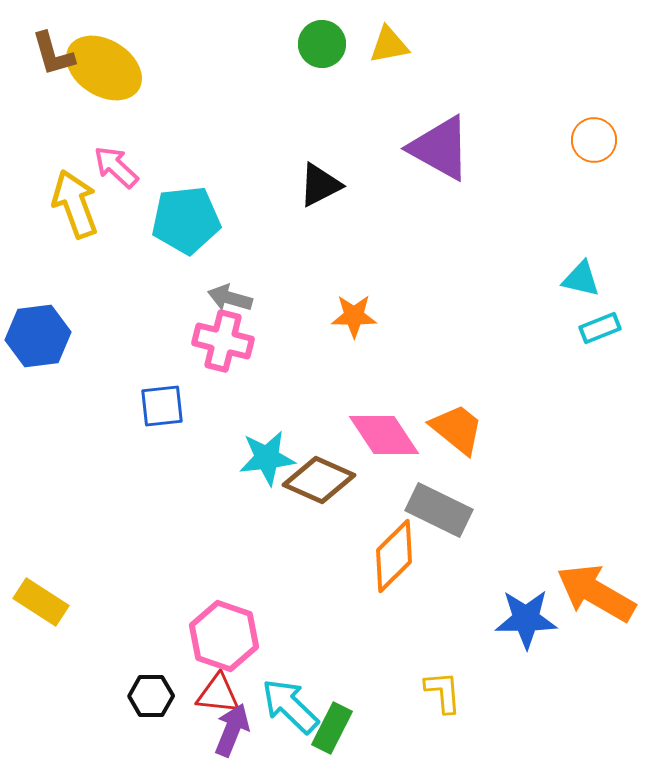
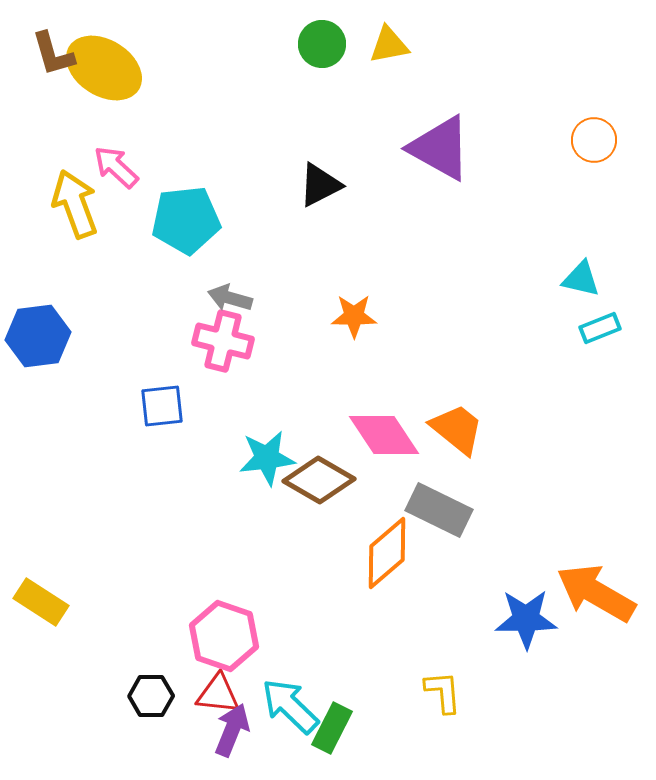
brown diamond: rotated 6 degrees clockwise
orange diamond: moved 7 px left, 3 px up; rotated 4 degrees clockwise
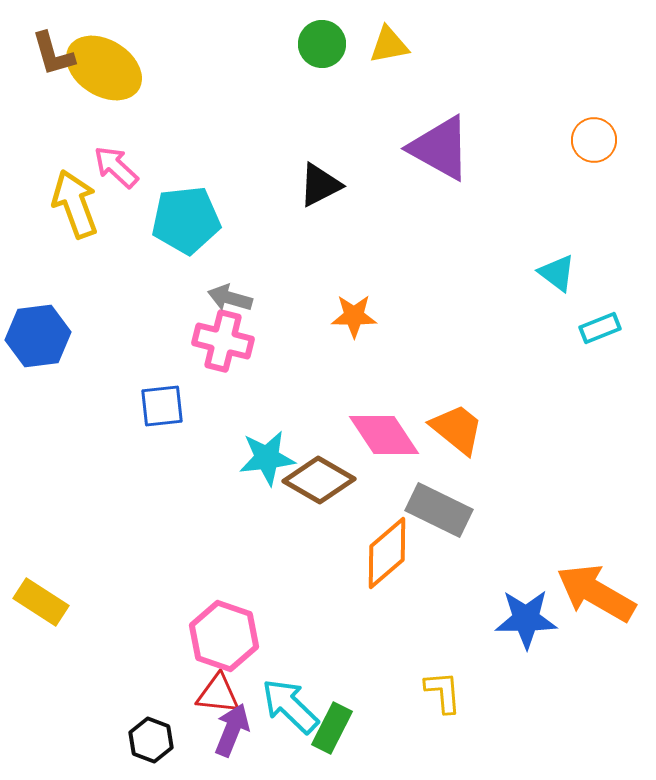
cyan triangle: moved 24 px left, 6 px up; rotated 24 degrees clockwise
black hexagon: moved 44 px down; rotated 21 degrees clockwise
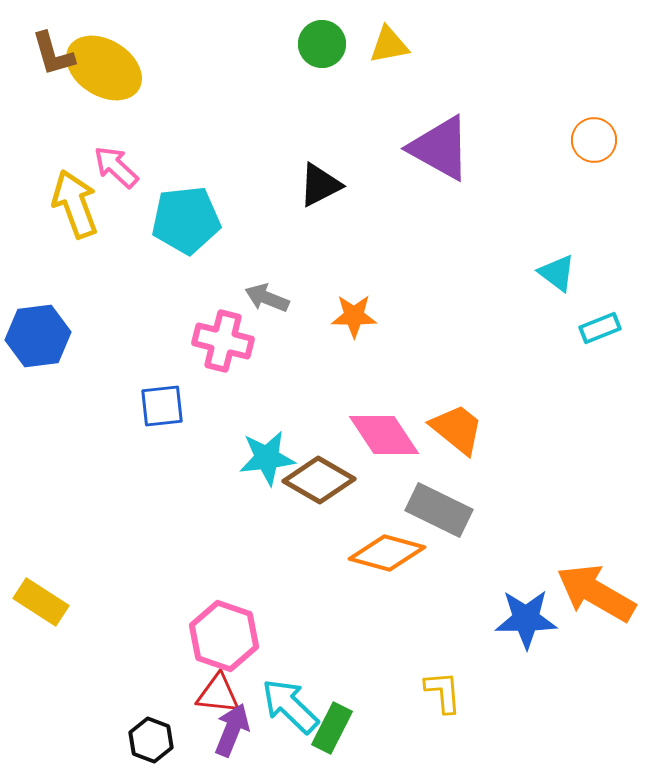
gray arrow: moved 37 px right; rotated 6 degrees clockwise
orange diamond: rotated 56 degrees clockwise
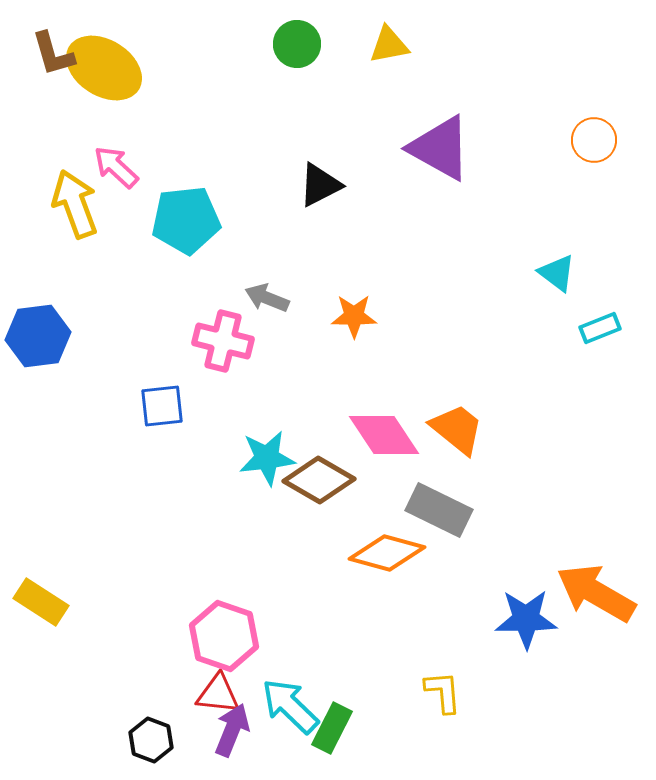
green circle: moved 25 px left
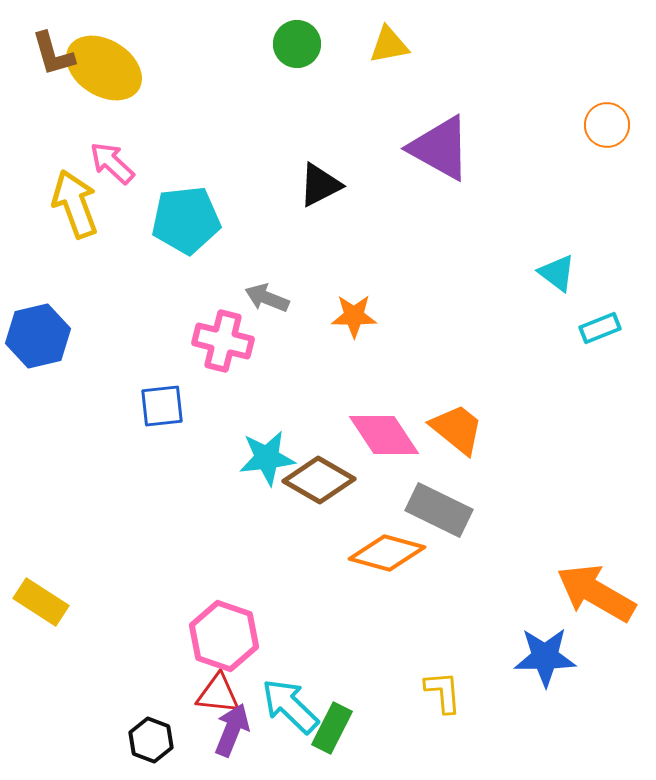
orange circle: moved 13 px right, 15 px up
pink arrow: moved 4 px left, 4 px up
blue hexagon: rotated 6 degrees counterclockwise
blue star: moved 19 px right, 38 px down
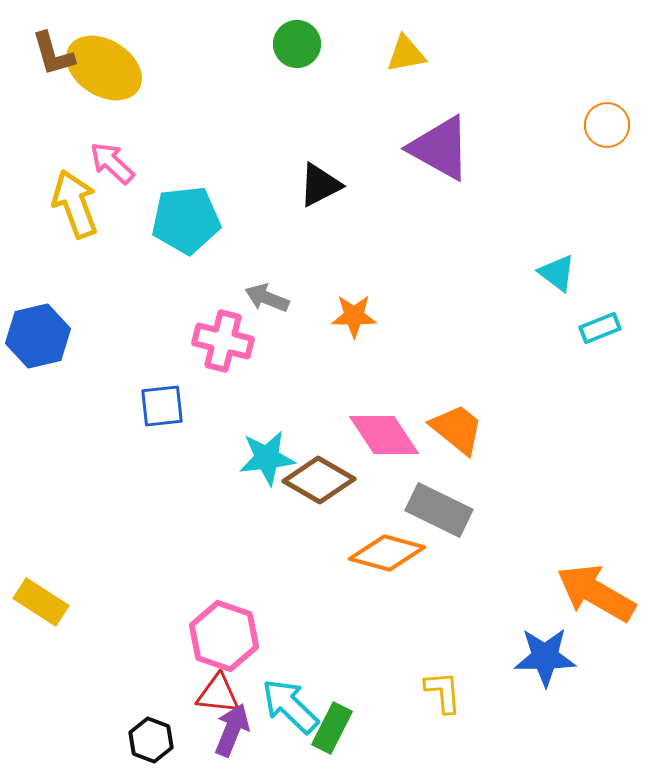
yellow triangle: moved 17 px right, 9 px down
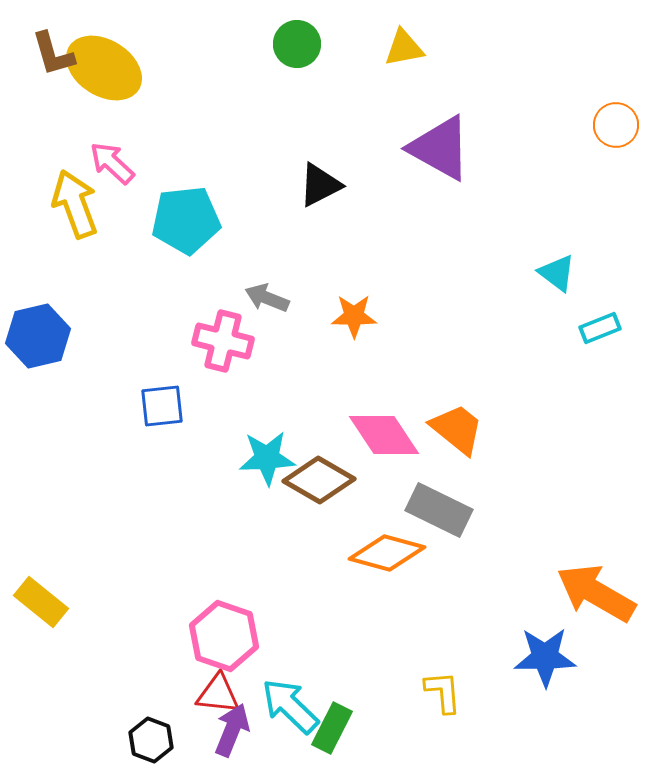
yellow triangle: moved 2 px left, 6 px up
orange circle: moved 9 px right
cyan star: rotated 4 degrees clockwise
yellow rectangle: rotated 6 degrees clockwise
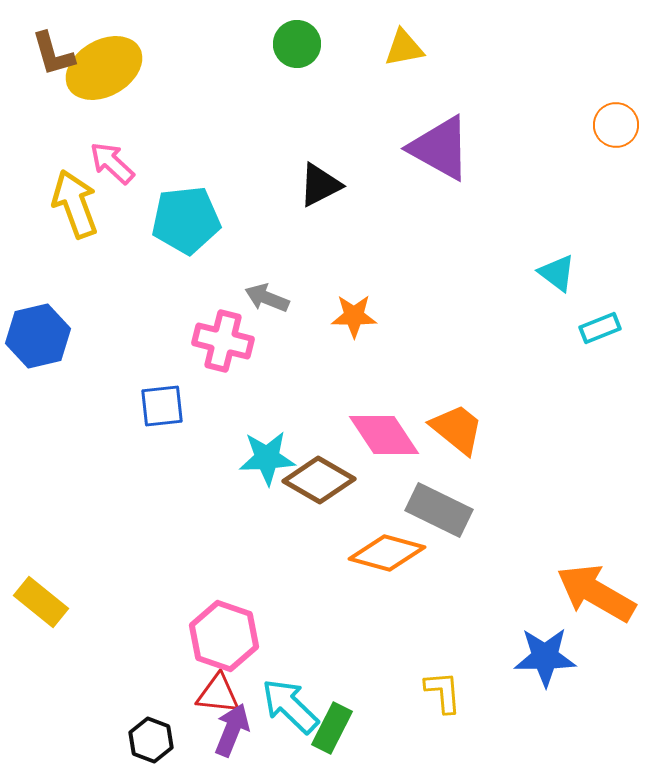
yellow ellipse: rotated 62 degrees counterclockwise
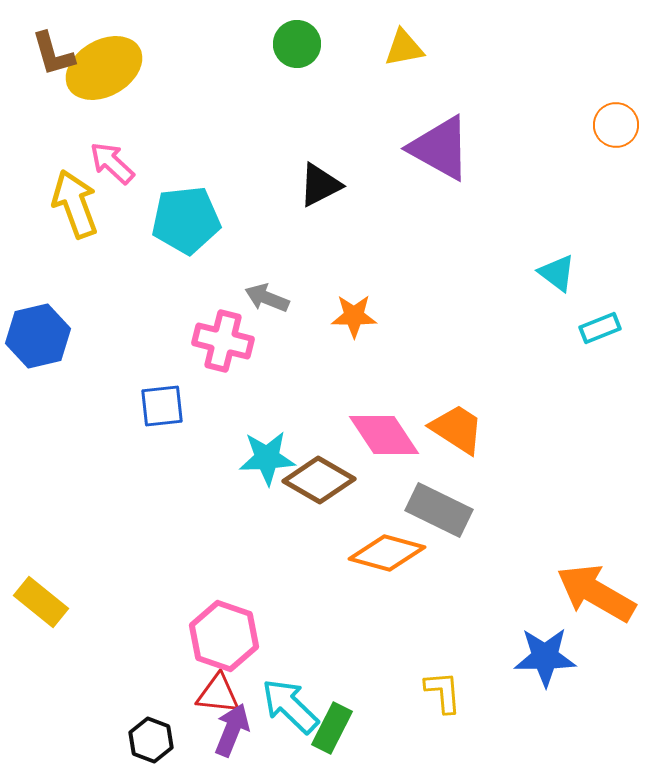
orange trapezoid: rotated 6 degrees counterclockwise
